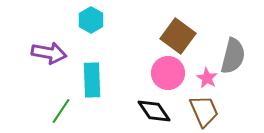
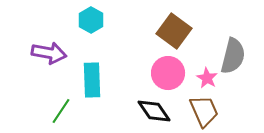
brown square: moved 4 px left, 5 px up
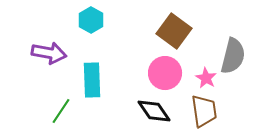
pink circle: moved 3 px left
pink star: moved 1 px left
brown trapezoid: rotated 16 degrees clockwise
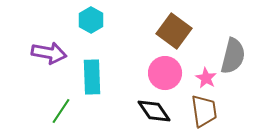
cyan rectangle: moved 3 px up
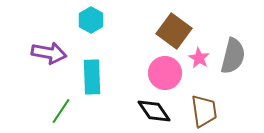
pink star: moved 7 px left, 20 px up
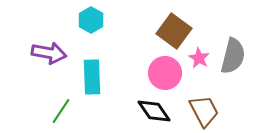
brown trapezoid: rotated 20 degrees counterclockwise
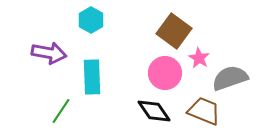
gray semicircle: moved 3 px left, 22 px down; rotated 123 degrees counterclockwise
brown trapezoid: rotated 40 degrees counterclockwise
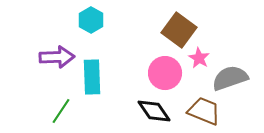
brown square: moved 5 px right, 1 px up
purple arrow: moved 8 px right, 4 px down; rotated 12 degrees counterclockwise
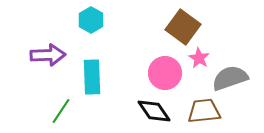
brown square: moved 4 px right, 3 px up
purple arrow: moved 9 px left, 2 px up
brown trapezoid: rotated 28 degrees counterclockwise
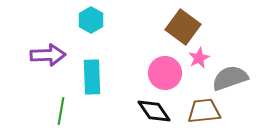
pink star: rotated 15 degrees clockwise
green line: rotated 24 degrees counterclockwise
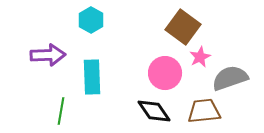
pink star: moved 1 px right, 1 px up
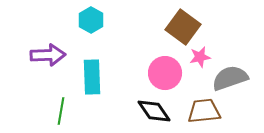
pink star: rotated 15 degrees clockwise
